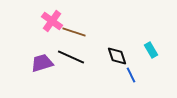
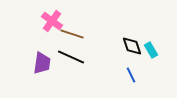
brown line: moved 2 px left, 2 px down
black diamond: moved 15 px right, 10 px up
purple trapezoid: rotated 115 degrees clockwise
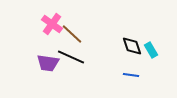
pink cross: moved 3 px down
brown line: rotated 25 degrees clockwise
purple trapezoid: moved 6 px right; rotated 90 degrees clockwise
blue line: rotated 56 degrees counterclockwise
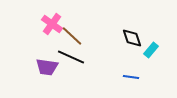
brown line: moved 2 px down
black diamond: moved 8 px up
cyan rectangle: rotated 70 degrees clockwise
purple trapezoid: moved 1 px left, 4 px down
blue line: moved 2 px down
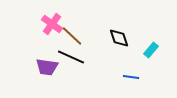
black diamond: moved 13 px left
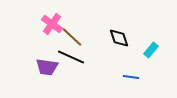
brown line: moved 1 px down
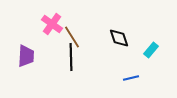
brown line: rotated 15 degrees clockwise
black line: rotated 64 degrees clockwise
purple trapezoid: moved 21 px left, 11 px up; rotated 95 degrees counterclockwise
blue line: moved 1 px down; rotated 21 degrees counterclockwise
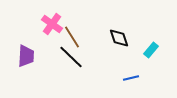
black line: rotated 44 degrees counterclockwise
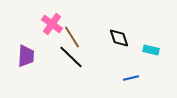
cyan rectangle: rotated 63 degrees clockwise
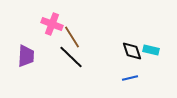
pink cross: rotated 15 degrees counterclockwise
black diamond: moved 13 px right, 13 px down
blue line: moved 1 px left
